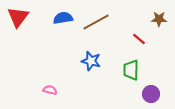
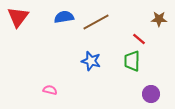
blue semicircle: moved 1 px right, 1 px up
green trapezoid: moved 1 px right, 9 px up
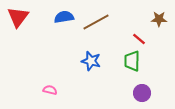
purple circle: moved 9 px left, 1 px up
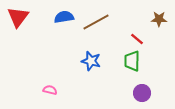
red line: moved 2 px left
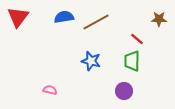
purple circle: moved 18 px left, 2 px up
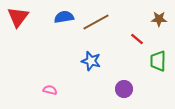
green trapezoid: moved 26 px right
purple circle: moved 2 px up
